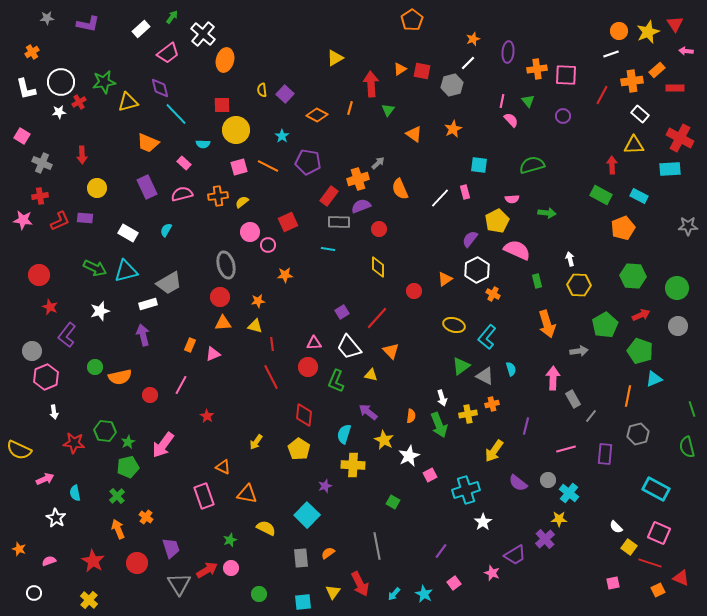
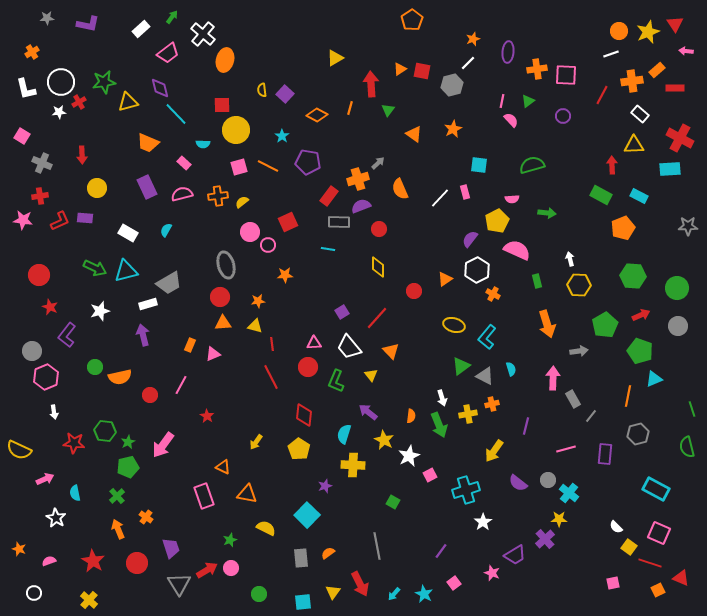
green triangle at (528, 101): rotated 32 degrees clockwise
yellow triangle at (371, 375): rotated 40 degrees clockwise
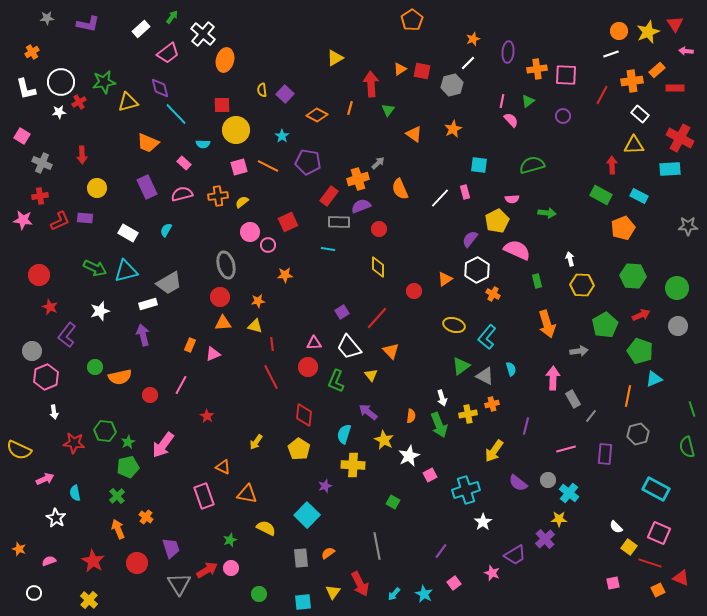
yellow hexagon at (579, 285): moved 3 px right
